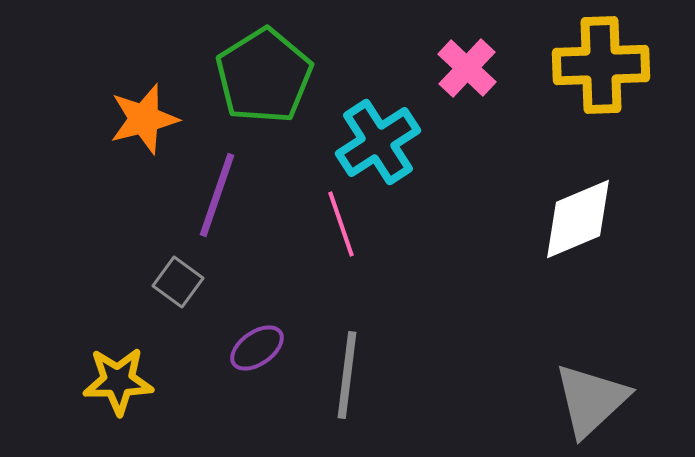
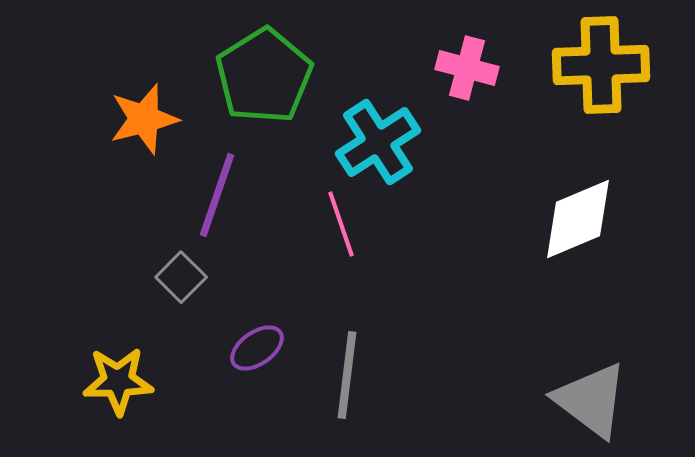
pink cross: rotated 28 degrees counterclockwise
gray square: moved 3 px right, 5 px up; rotated 9 degrees clockwise
gray triangle: rotated 40 degrees counterclockwise
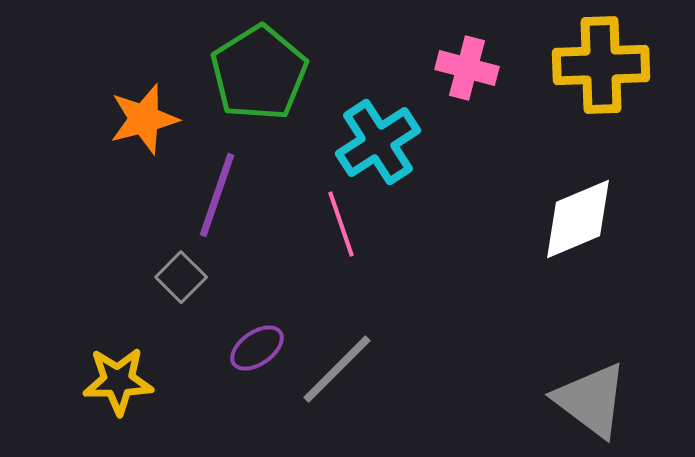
green pentagon: moved 5 px left, 3 px up
gray line: moved 10 px left, 6 px up; rotated 38 degrees clockwise
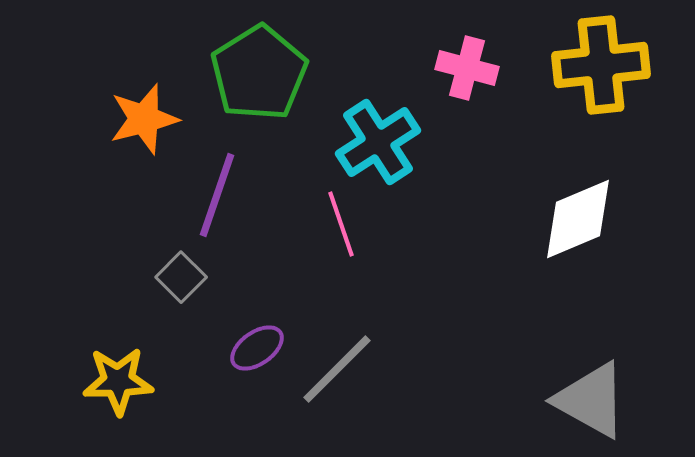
yellow cross: rotated 4 degrees counterclockwise
gray triangle: rotated 8 degrees counterclockwise
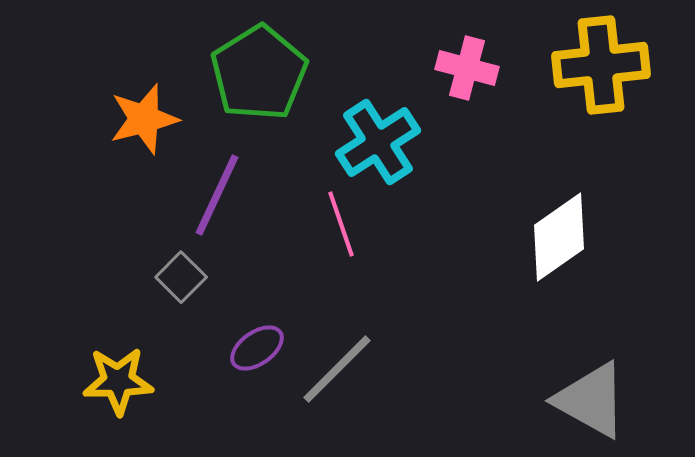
purple line: rotated 6 degrees clockwise
white diamond: moved 19 px left, 18 px down; rotated 12 degrees counterclockwise
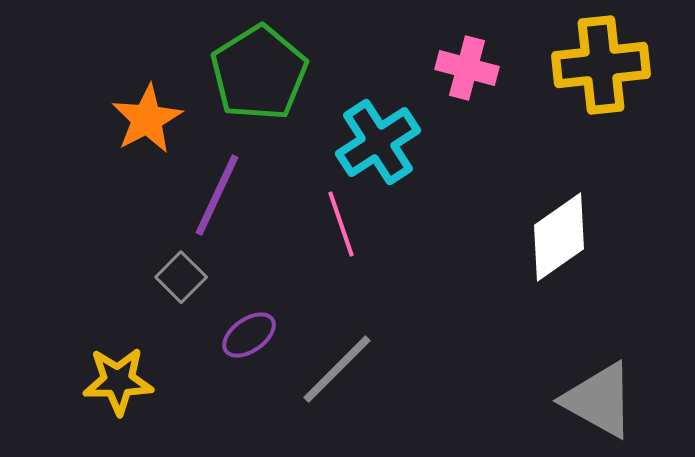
orange star: moved 3 px right; rotated 14 degrees counterclockwise
purple ellipse: moved 8 px left, 13 px up
gray triangle: moved 8 px right
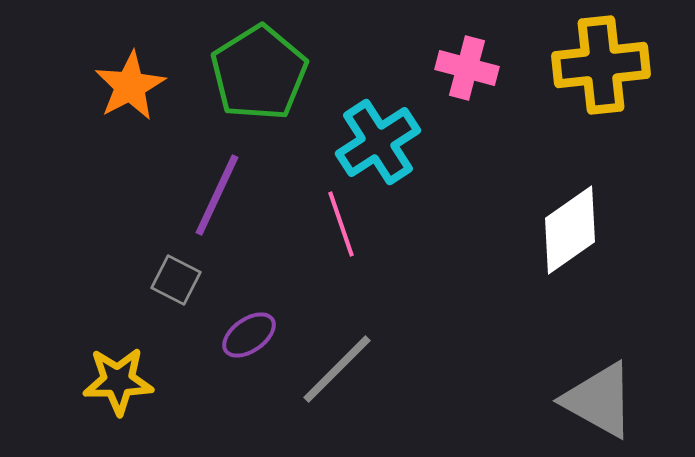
orange star: moved 17 px left, 33 px up
white diamond: moved 11 px right, 7 px up
gray square: moved 5 px left, 3 px down; rotated 18 degrees counterclockwise
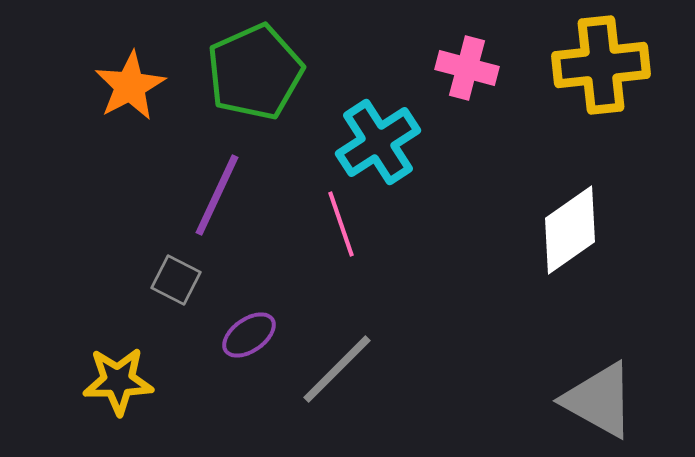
green pentagon: moved 4 px left, 1 px up; rotated 8 degrees clockwise
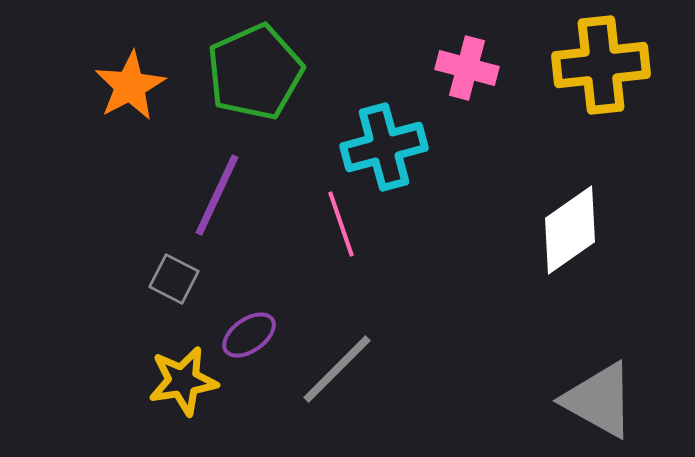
cyan cross: moved 6 px right, 5 px down; rotated 18 degrees clockwise
gray square: moved 2 px left, 1 px up
yellow star: moved 65 px right; rotated 8 degrees counterclockwise
